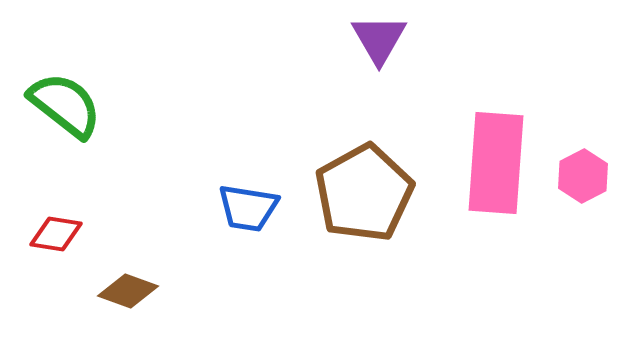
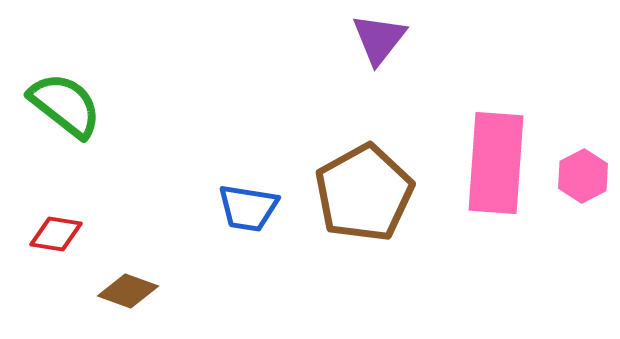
purple triangle: rotated 8 degrees clockwise
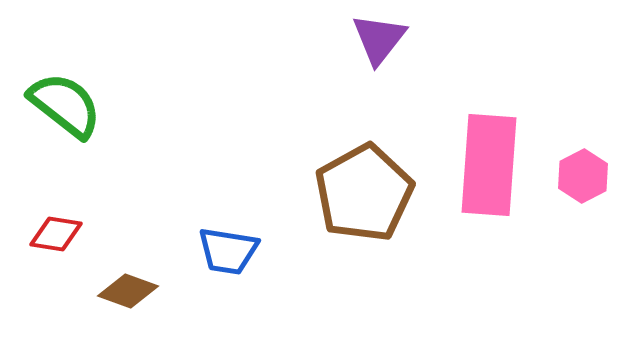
pink rectangle: moved 7 px left, 2 px down
blue trapezoid: moved 20 px left, 43 px down
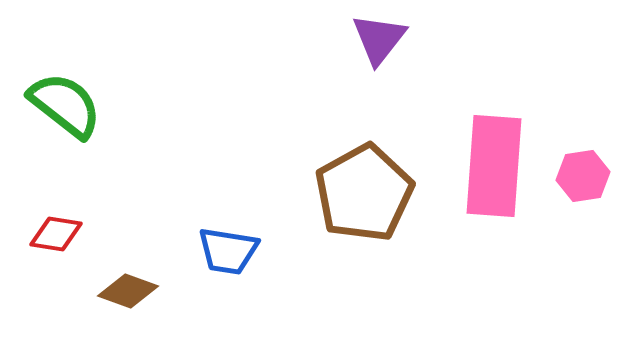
pink rectangle: moved 5 px right, 1 px down
pink hexagon: rotated 18 degrees clockwise
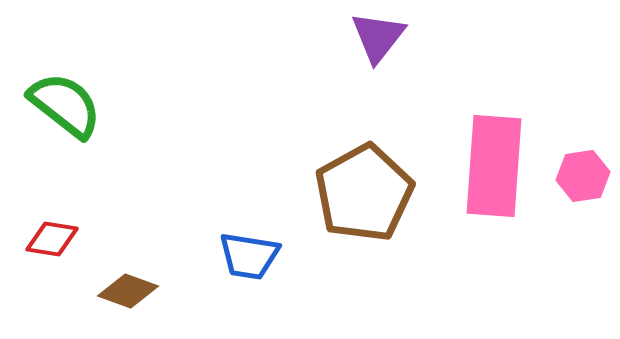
purple triangle: moved 1 px left, 2 px up
red diamond: moved 4 px left, 5 px down
blue trapezoid: moved 21 px right, 5 px down
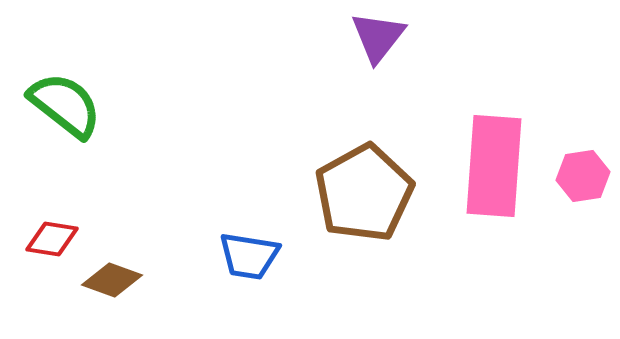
brown diamond: moved 16 px left, 11 px up
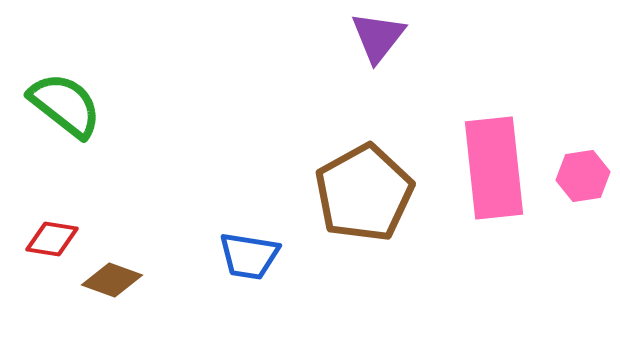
pink rectangle: moved 2 px down; rotated 10 degrees counterclockwise
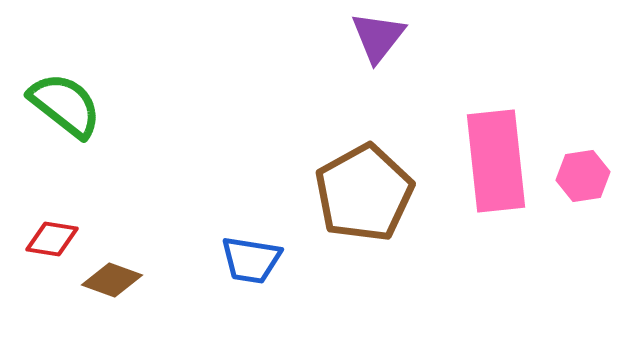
pink rectangle: moved 2 px right, 7 px up
blue trapezoid: moved 2 px right, 4 px down
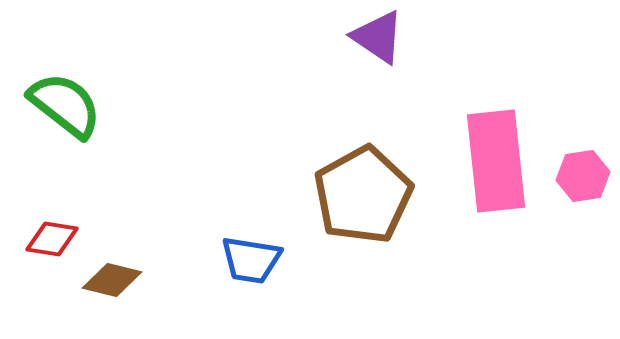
purple triangle: rotated 34 degrees counterclockwise
brown pentagon: moved 1 px left, 2 px down
brown diamond: rotated 6 degrees counterclockwise
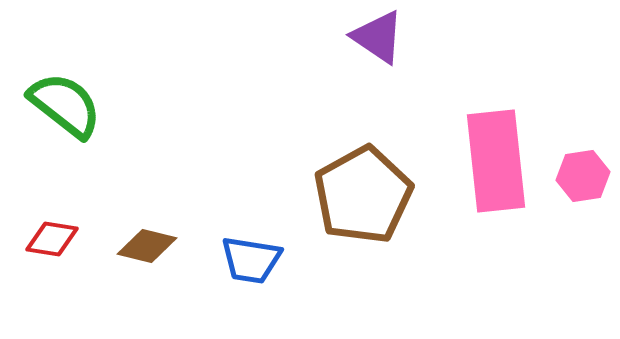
brown diamond: moved 35 px right, 34 px up
